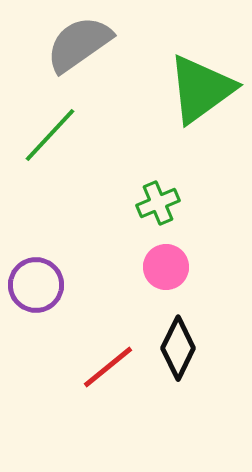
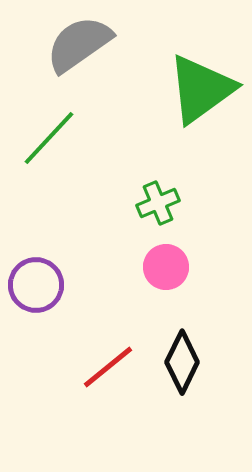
green line: moved 1 px left, 3 px down
black diamond: moved 4 px right, 14 px down
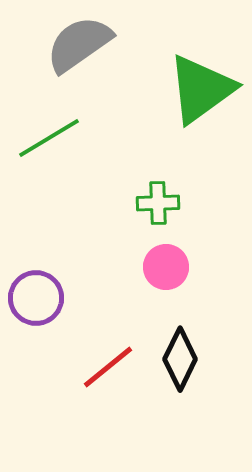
green line: rotated 16 degrees clockwise
green cross: rotated 21 degrees clockwise
purple circle: moved 13 px down
black diamond: moved 2 px left, 3 px up
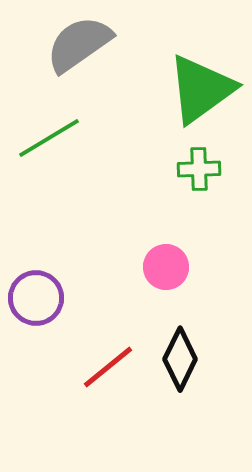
green cross: moved 41 px right, 34 px up
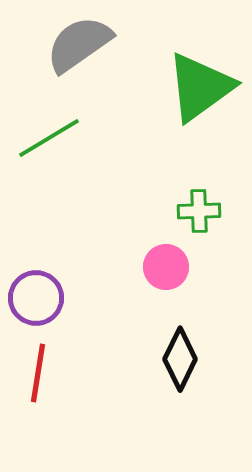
green triangle: moved 1 px left, 2 px up
green cross: moved 42 px down
red line: moved 70 px left, 6 px down; rotated 42 degrees counterclockwise
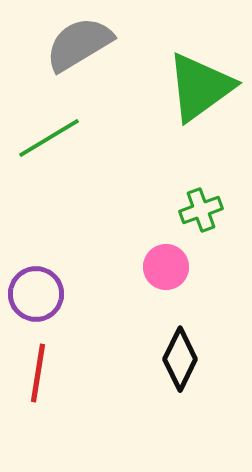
gray semicircle: rotated 4 degrees clockwise
green cross: moved 2 px right, 1 px up; rotated 18 degrees counterclockwise
purple circle: moved 4 px up
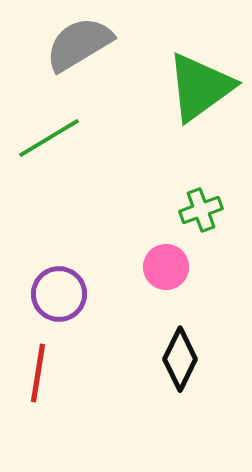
purple circle: moved 23 px right
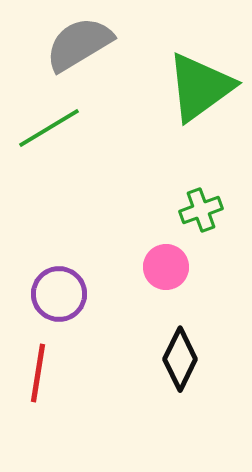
green line: moved 10 px up
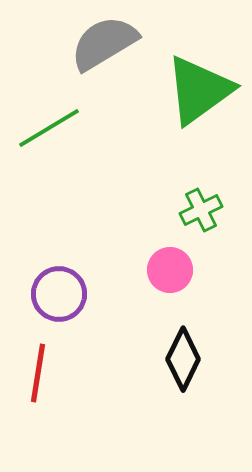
gray semicircle: moved 25 px right, 1 px up
green triangle: moved 1 px left, 3 px down
green cross: rotated 6 degrees counterclockwise
pink circle: moved 4 px right, 3 px down
black diamond: moved 3 px right
